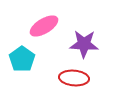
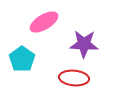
pink ellipse: moved 4 px up
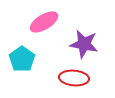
purple star: rotated 8 degrees clockwise
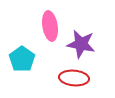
pink ellipse: moved 6 px right, 4 px down; rotated 68 degrees counterclockwise
purple star: moved 3 px left
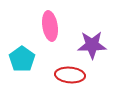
purple star: moved 11 px right, 1 px down; rotated 12 degrees counterclockwise
red ellipse: moved 4 px left, 3 px up
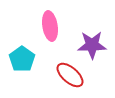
red ellipse: rotated 36 degrees clockwise
